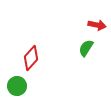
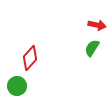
green semicircle: moved 6 px right
red diamond: moved 1 px left
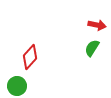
red diamond: moved 1 px up
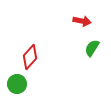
red arrow: moved 15 px left, 4 px up
green circle: moved 2 px up
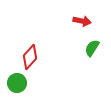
green circle: moved 1 px up
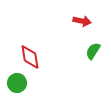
green semicircle: moved 1 px right, 3 px down
red diamond: rotated 50 degrees counterclockwise
